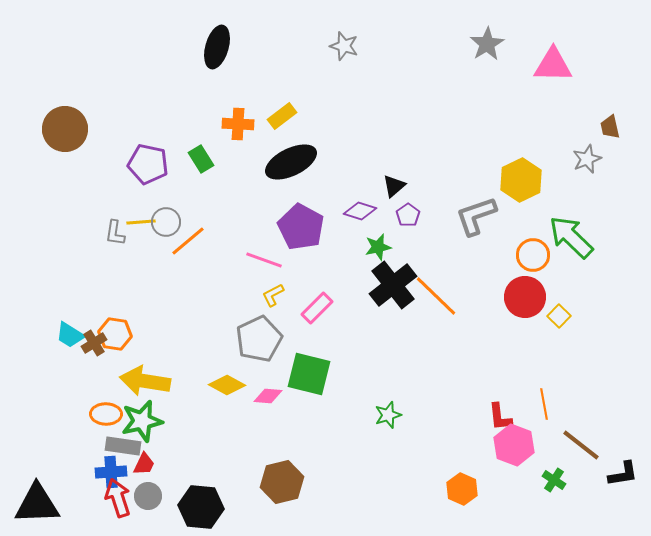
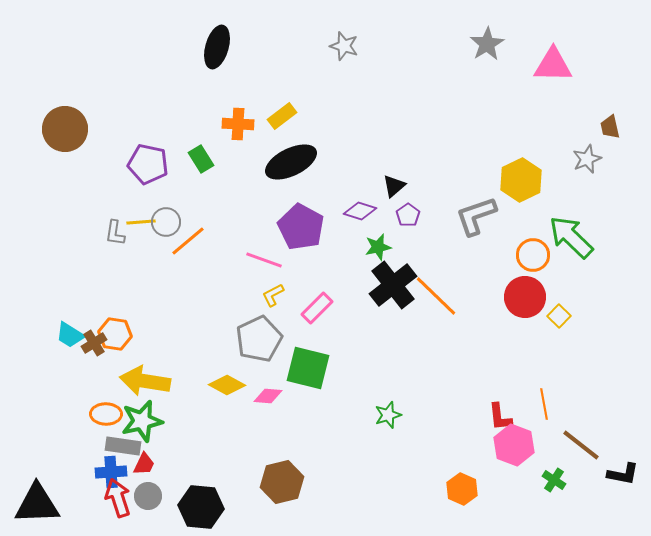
green square at (309, 374): moved 1 px left, 6 px up
black L-shape at (623, 474): rotated 20 degrees clockwise
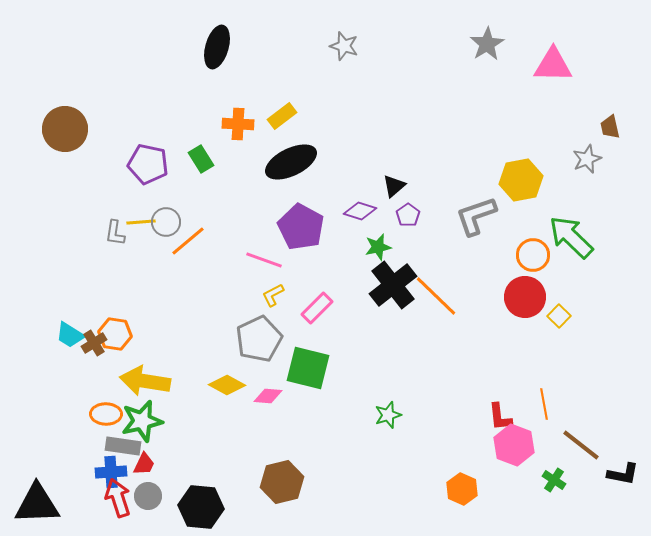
yellow hexagon at (521, 180): rotated 15 degrees clockwise
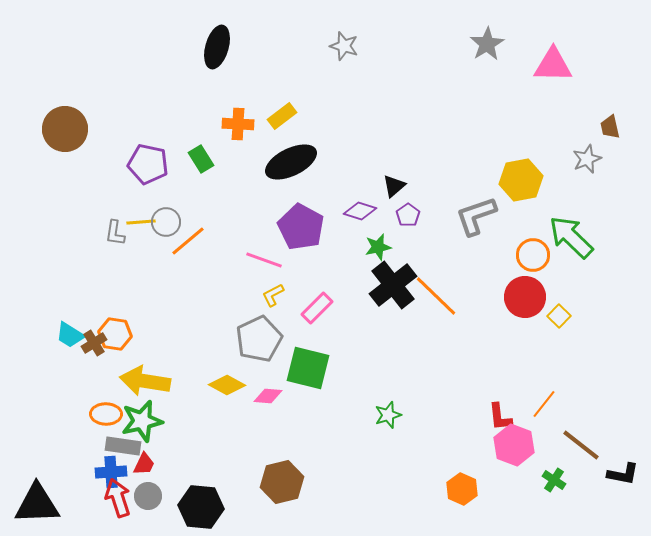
orange line at (544, 404): rotated 48 degrees clockwise
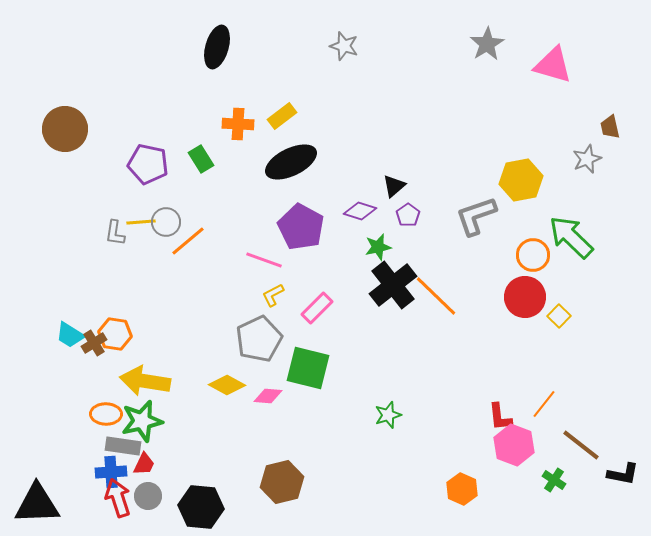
pink triangle at (553, 65): rotated 15 degrees clockwise
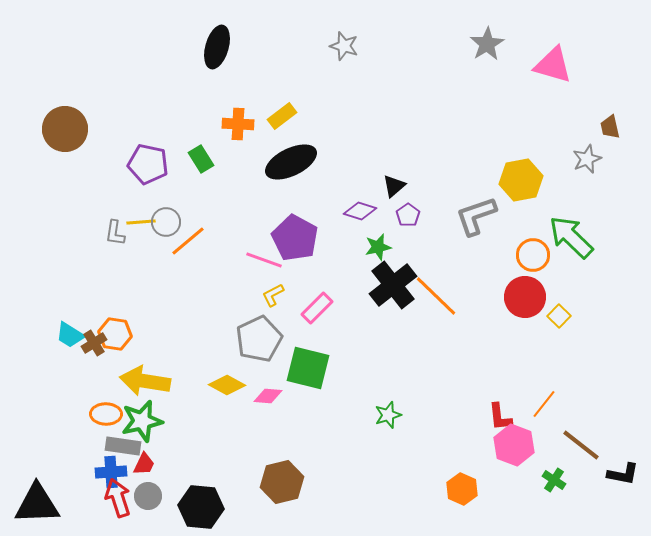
purple pentagon at (301, 227): moved 6 px left, 11 px down
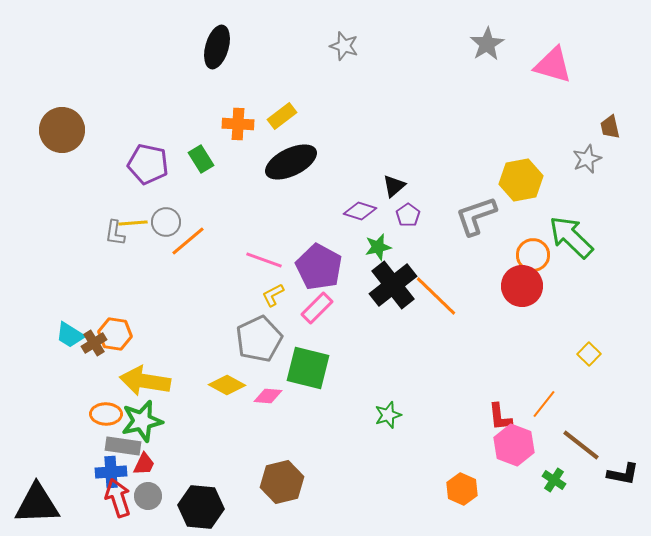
brown circle at (65, 129): moved 3 px left, 1 px down
yellow line at (141, 222): moved 8 px left, 1 px down
purple pentagon at (295, 238): moved 24 px right, 29 px down
red circle at (525, 297): moved 3 px left, 11 px up
yellow square at (559, 316): moved 30 px right, 38 px down
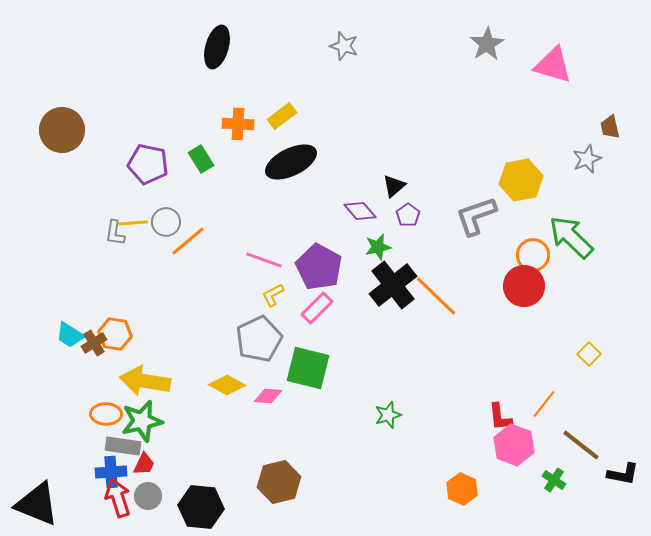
purple diamond at (360, 211): rotated 32 degrees clockwise
red circle at (522, 286): moved 2 px right
brown hexagon at (282, 482): moved 3 px left
black triangle at (37, 504): rotated 24 degrees clockwise
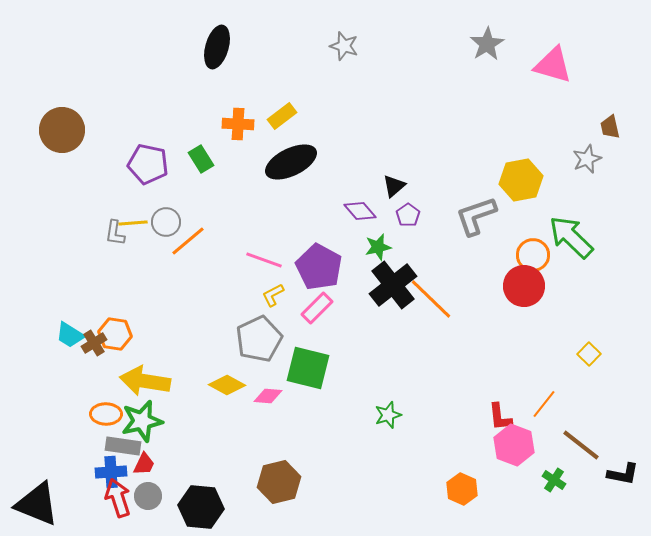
orange line at (436, 296): moved 5 px left, 3 px down
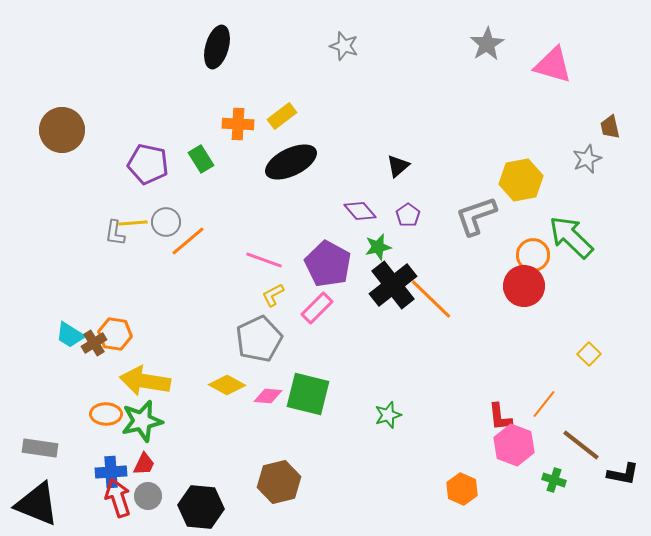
black triangle at (394, 186): moved 4 px right, 20 px up
purple pentagon at (319, 267): moved 9 px right, 3 px up
green square at (308, 368): moved 26 px down
gray rectangle at (123, 446): moved 83 px left, 2 px down
green cross at (554, 480): rotated 15 degrees counterclockwise
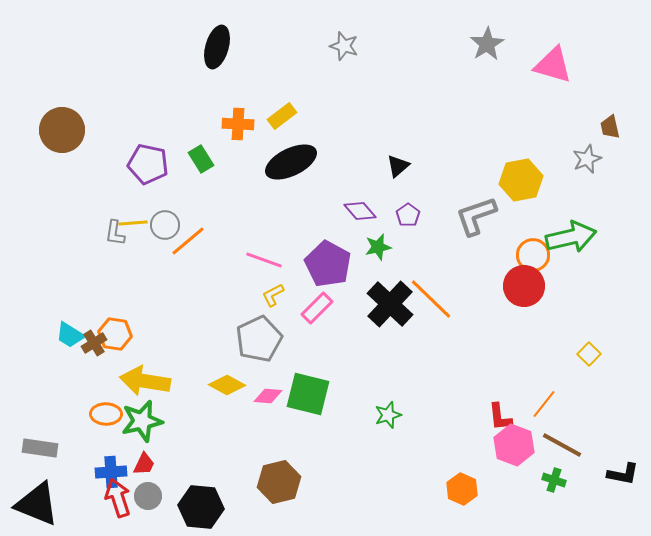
gray circle at (166, 222): moved 1 px left, 3 px down
green arrow at (571, 237): rotated 123 degrees clockwise
black cross at (393, 285): moved 3 px left, 19 px down; rotated 9 degrees counterclockwise
brown line at (581, 445): moved 19 px left; rotated 9 degrees counterclockwise
